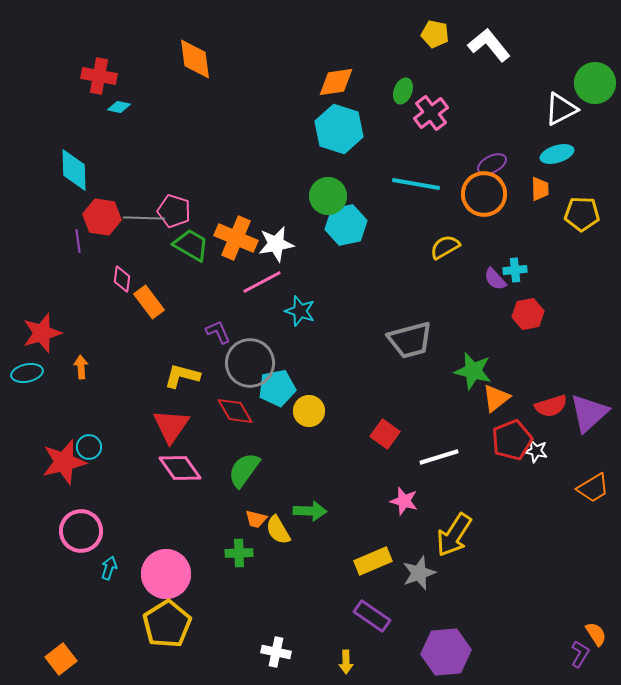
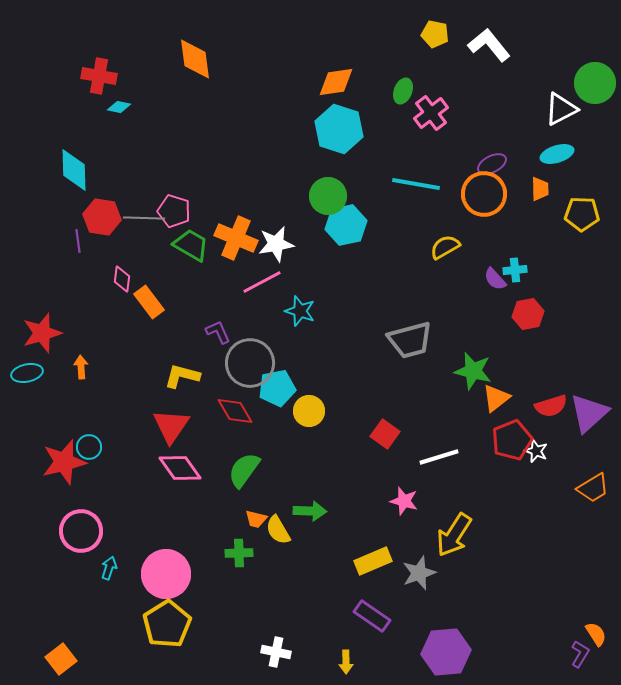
white star at (536, 451): rotated 10 degrees clockwise
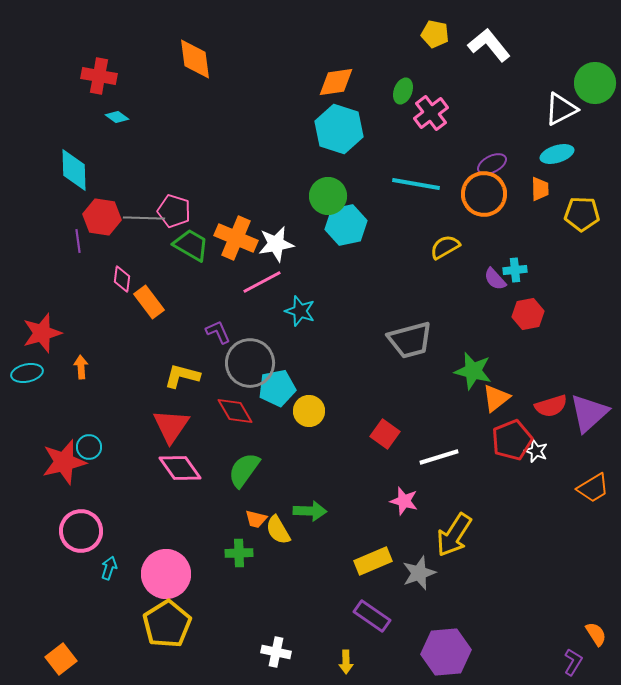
cyan diamond at (119, 107): moved 2 px left, 10 px down; rotated 25 degrees clockwise
purple L-shape at (580, 654): moved 7 px left, 8 px down
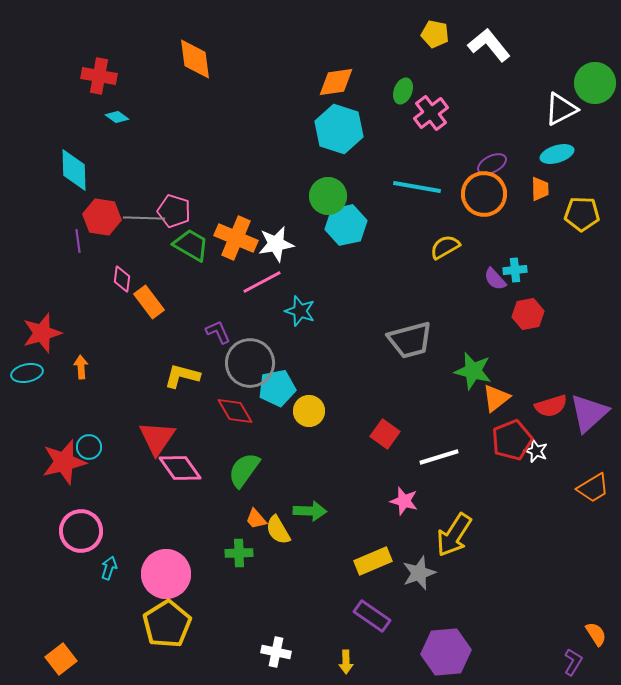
cyan line at (416, 184): moved 1 px right, 3 px down
red triangle at (171, 426): moved 14 px left, 12 px down
orange trapezoid at (256, 519): rotated 35 degrees clockwise
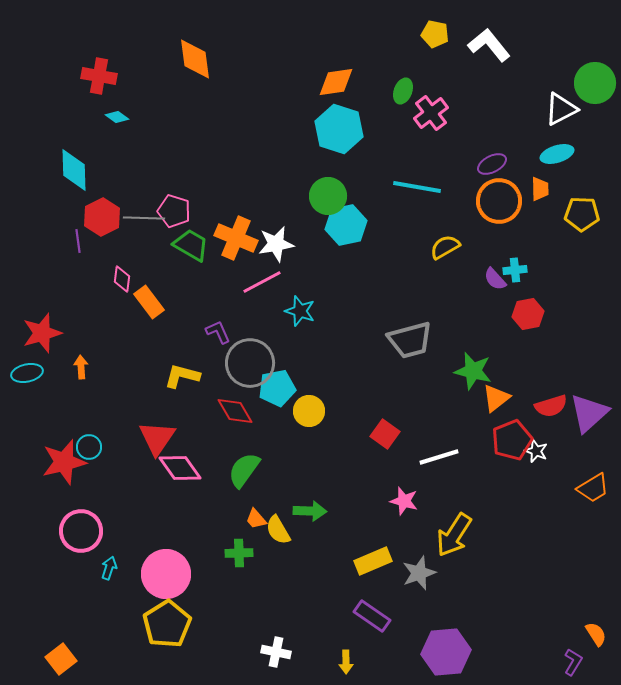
orange circle at (484, 194): moved 15 px right, 7 px down
red hexagon at (102, 217): rotated 24 degrees clockwise
